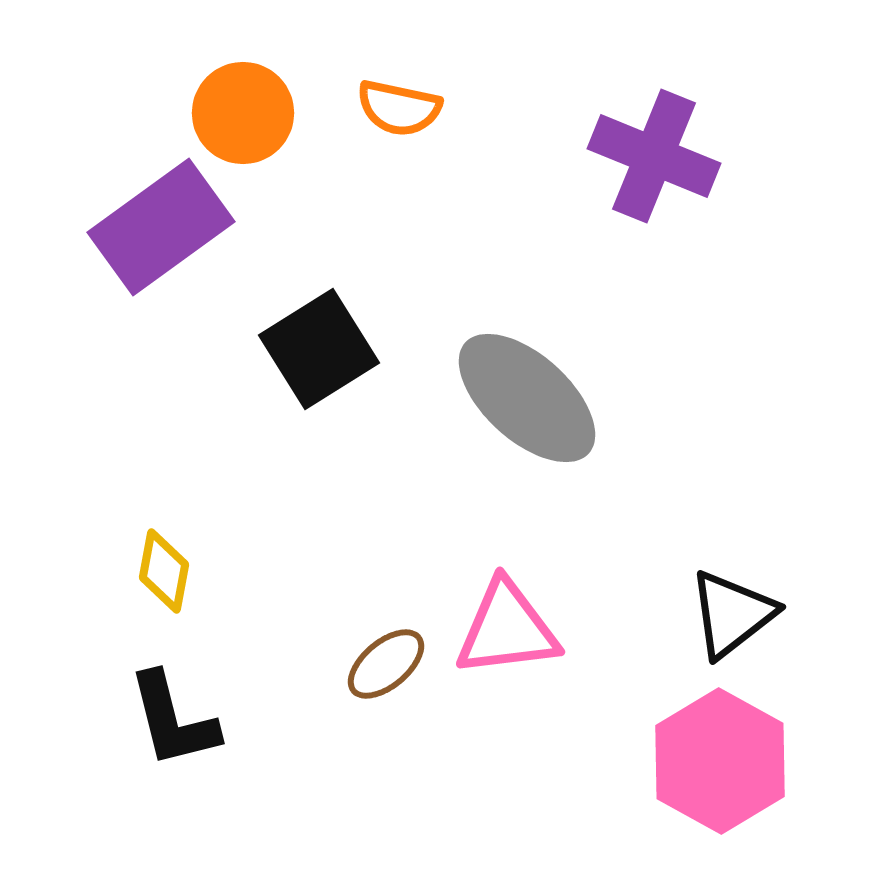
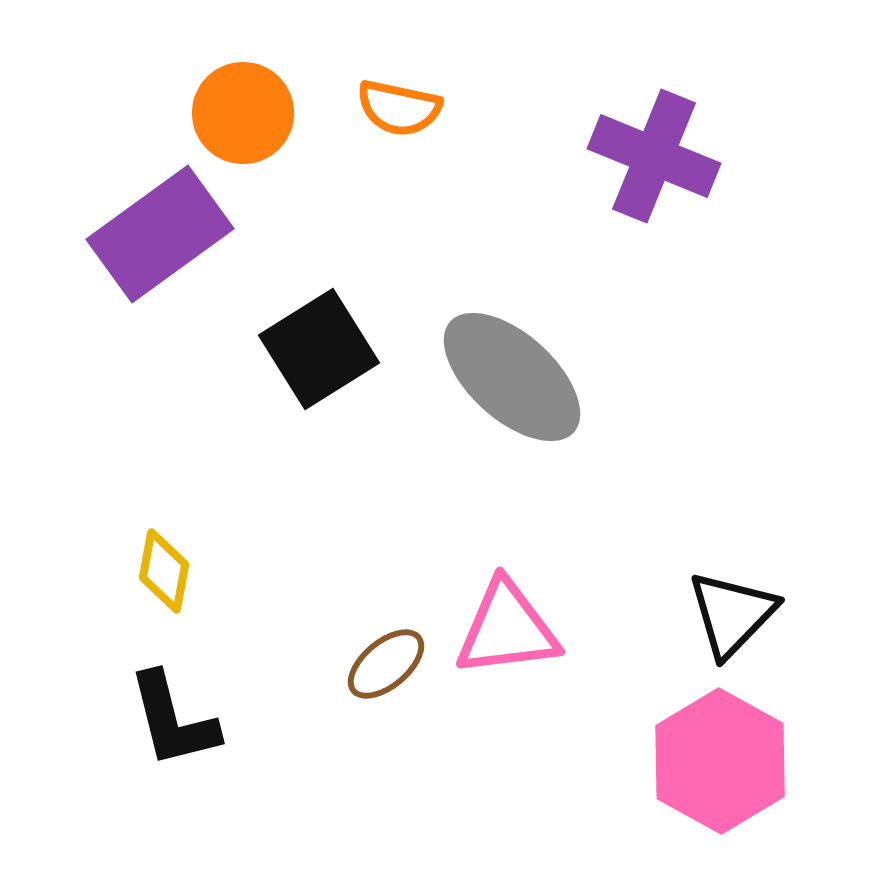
purple rectangle: moved 1 px left, 7 px down
gray ellipse: moved 15 px left, 21 px up
black triangle: rotated 8 degrees counterclockwise
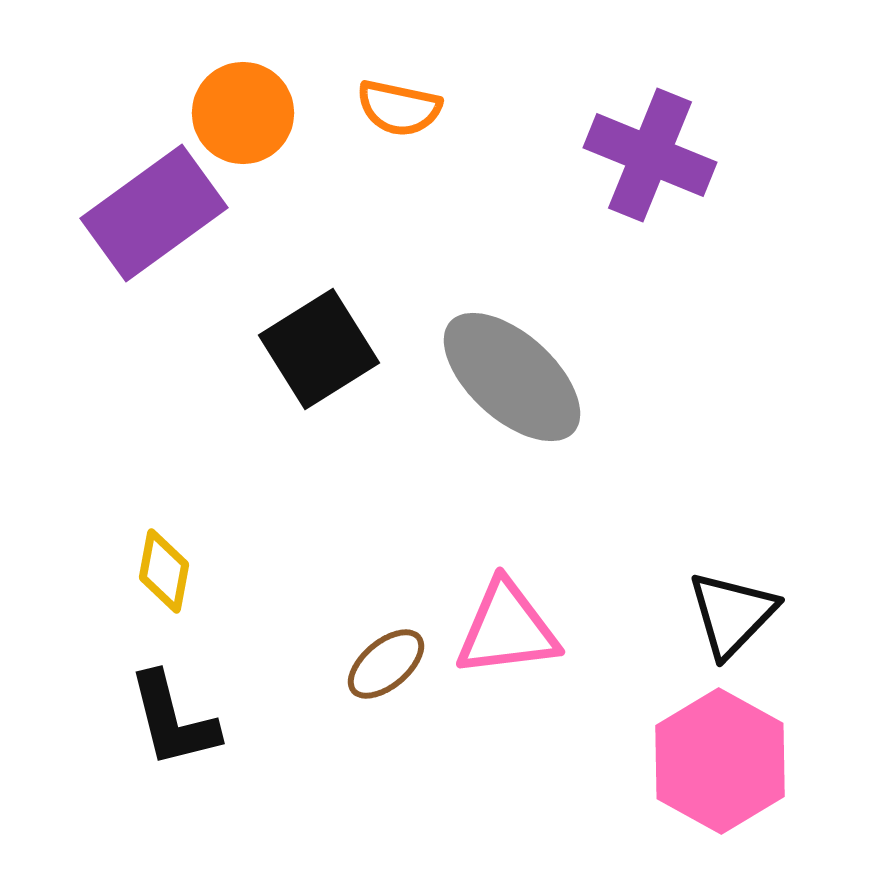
purple cross: moved 4 px left, 1 px up
purple rectangle: moved 6 px left, 21 px up
